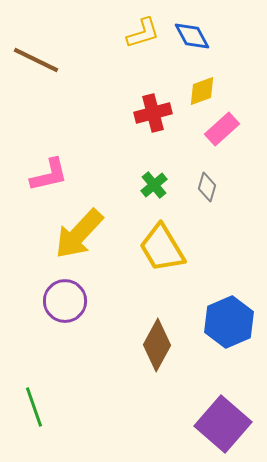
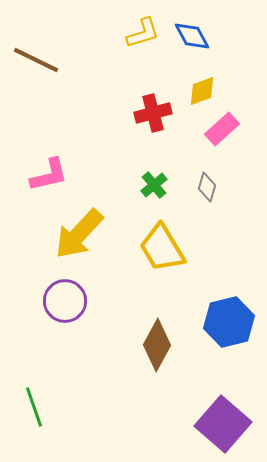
blue hexagon: rotated 9 degrees clockwise
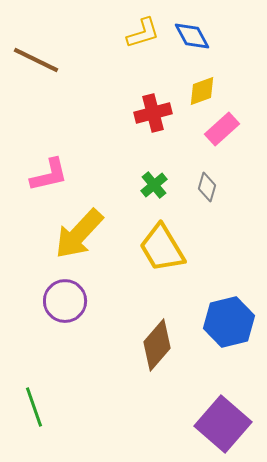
brown diamond: rotated 12 degrees clockwise
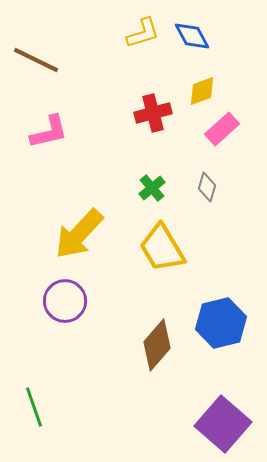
pink L-shape: moved 43 px up
green cross: moved 2 px left, 3 px down
blue hexagon: moved 8 px left, 1 px down
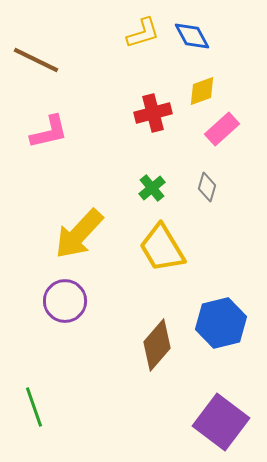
purple square: moved 2 px left, 2 px up; rotated 4 degrees counterclockwise
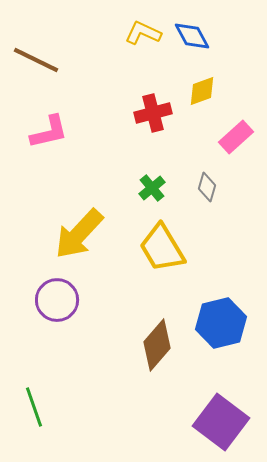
yellow L-shape: rotated 138 degrees counterclockwise
pink rectangle: moved 14 px right, 8 px down
purple circle: moved 8 px left, 1 px up
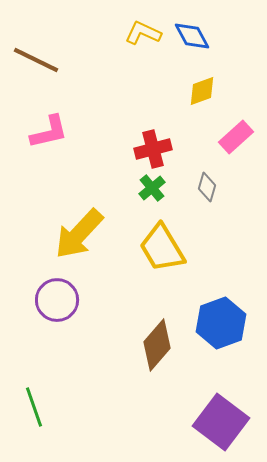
red cross: moved 36 px down
blue hexagon: rotated 6 degrees counterclockwise
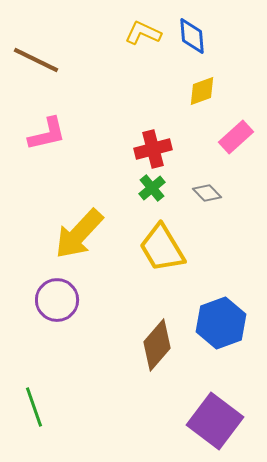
blue diamond: rotated 24 degrees clockwise
pink L-shape: moved 2 px left, 2 px down
gray diamond: moved 6 px down; rotated 60 degrees counterclockwise
purple square: moved 6 px left, 1 px up
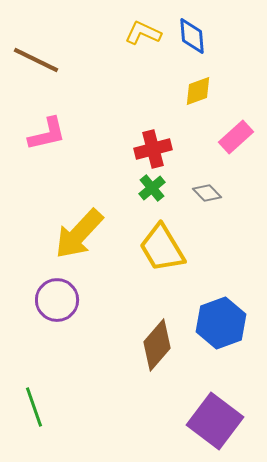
yellow diamond: moved 4 px left
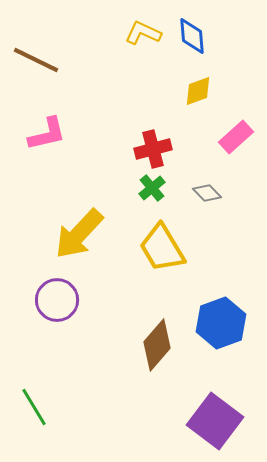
green line: rotated 12 degrees counterclockwise
